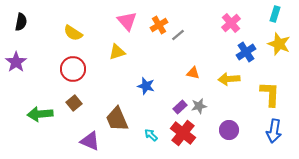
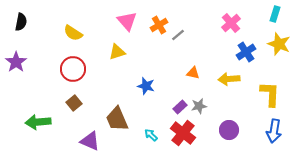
green arrow: moved 2 px left, 8 px down
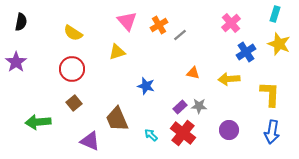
gray line: moved 2 px right
red circle: moved 1 px left
gray star: rotated 14 degrees clockwise
blue arrow: moved 2 px left, 1 px down
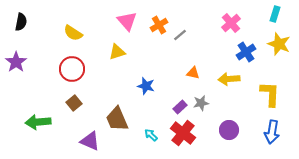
gray star: moved 2 px right, 3 px up; rotated 14 degrees counterclockwise
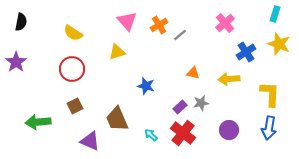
pink cross: moved 6 px left
brown square: moved 1 px right, 3 px down; rotated 14 degrees clockwise
blue arrow: moved 3 px left, 4 px up
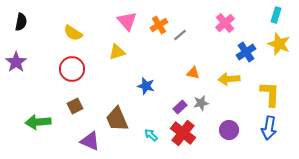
cyan rectangle: moved 1 px right, 1 px down
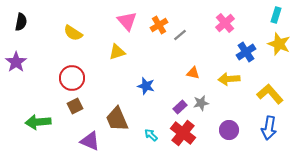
red circle: moved 9 px down
yellow L-shape: rotated 44 degrees counterclockwise
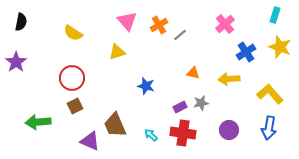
cyan rectangle: moved 1 px left
pink cross: moved 1 px down
yellow star: moved 1 px right, 3 px down
purple rectangle: rotated 16 degrees clockwise
brown trapezoid: moved 2 px left, 6 px down
red cross: rotated 30 degrees counterclockwise
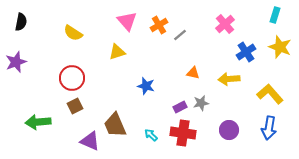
purple star: rotated 15 degrees clockwise
